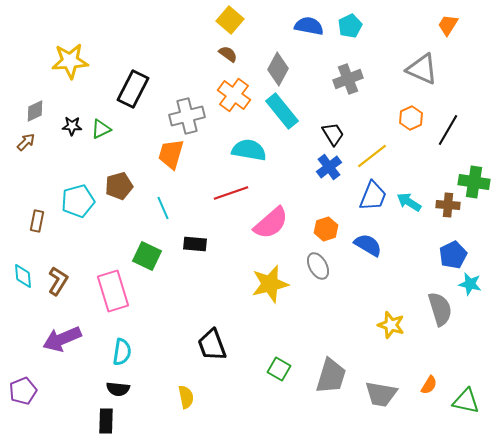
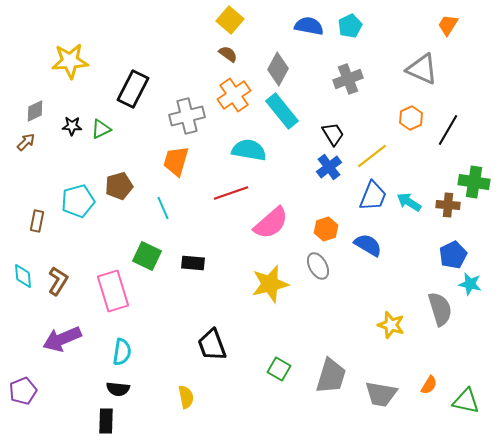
orange cross at (234, 95): rotated 20 degrees clockwise
orange trapezoid at (171, 154): moved 5 px right, 7 px down
black rectangle at (195, 244): moved 2 px left, 19 px down
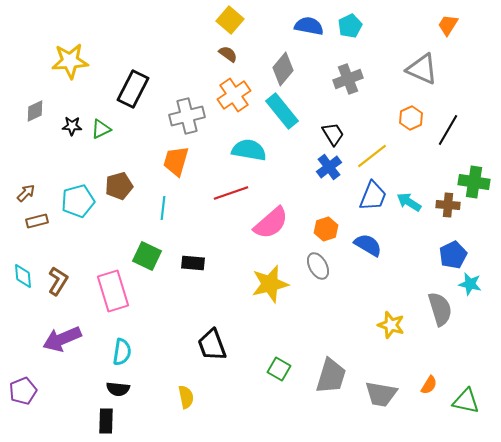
gray diamond at (278, 69): moved 5 px right; rotated 12 degrees clockwise
brown arrow at (26, 142): moved 51 px down
cyan line at (163, 208): rotated 30 degrees clockwise
brown rectangle at (37, 221): rotated 65 degrees clockwise
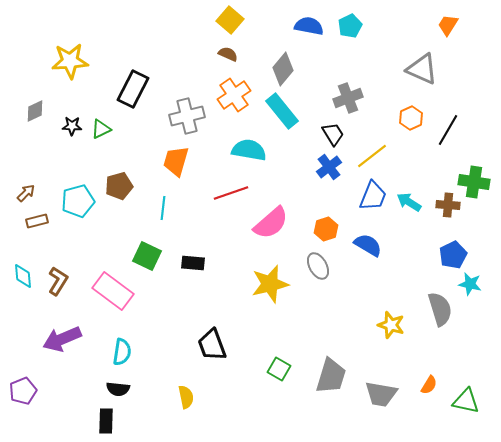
brown semicircle at (228, 54): rotated 12 degrees counterclockwise
gray cross at (348, 79): moved 19 px down
pink rectangle at (113, 291): rotated 36 degrees counterclockwise
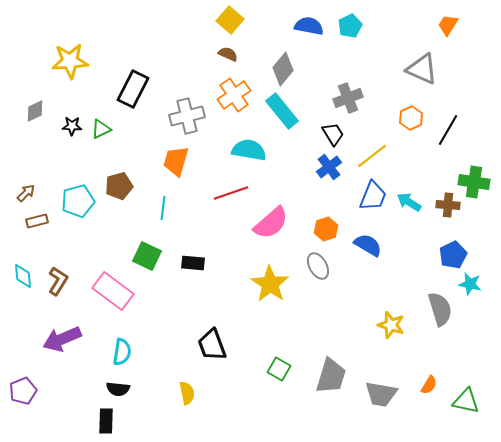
yellow star at (270, 284): rotated 24 degrees counterclockwise
yellow semicircle at (186, 397): moved 1 px right, 4 px up
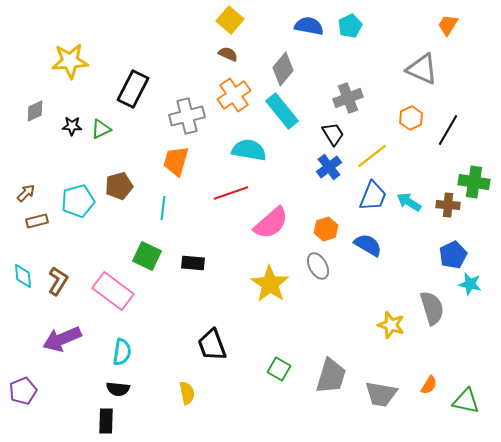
gray semicircle at (440, 309): moved 8 px left, 1 px up
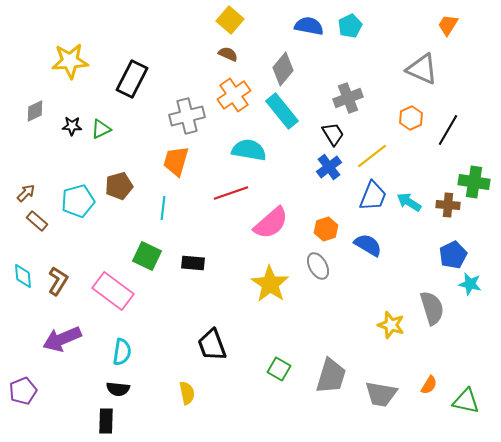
black rectangle at (133, 89): moved 1 px left, 10 px up
brown rectangle at (37, 221): rotated 55 degrees clockwise
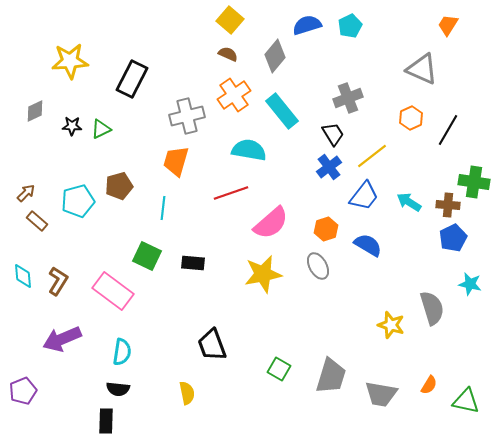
blue semicircle at (309, 26): moved 2 px left, 1 px up; rotated 28 degrees counterclockwise
gray diamond at (283, 69): moved 8 px left, 13 px up
blue trapezoid at (373, 196): moved 9 px left; rotated 16 degrees clockwise
blue pentagon at (453, 255): moved 17 px up
yellow star at (270, 284): moved 7 px left, 10 px up; rotated 27 degrees clockwise
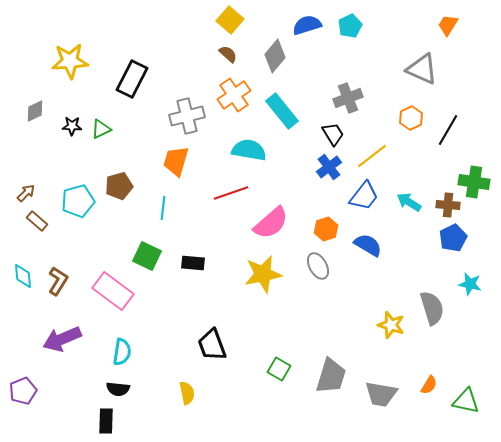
brown semicircle at (228, 54): rotated 18 degrees clockwise
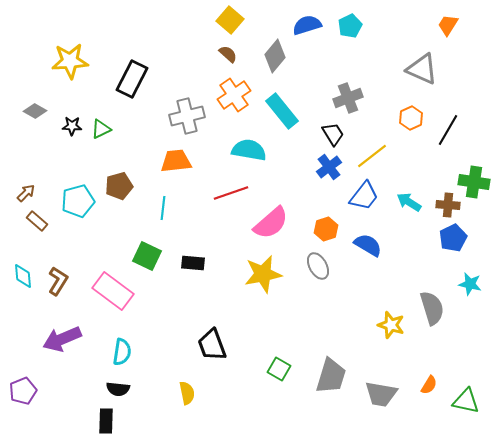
gray diamond at (35, 111): rotated 55 degrees clockwise
orange trapezoid at (176, 161): rotated 68 degrees clockwise
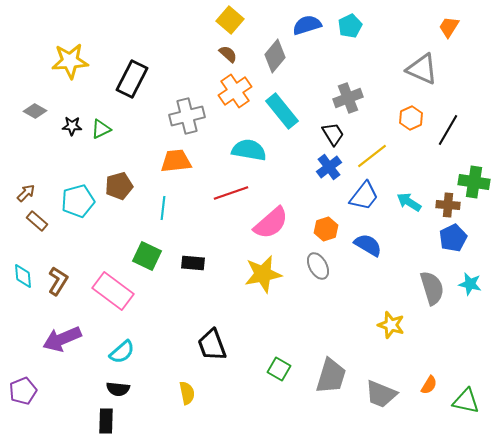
orange trapezoid at (448, 25): moved 1 px right, 2 px down
orange cross at (234, 95): moved 1 px right, 4 px up
gray semicircle at (432, 308): moved 20 px up
cyan semicircle at (122, 352): rotated 40 degrees clockwise
gray trapezoid at (381, 394): rotated 12 degrees clockwise
